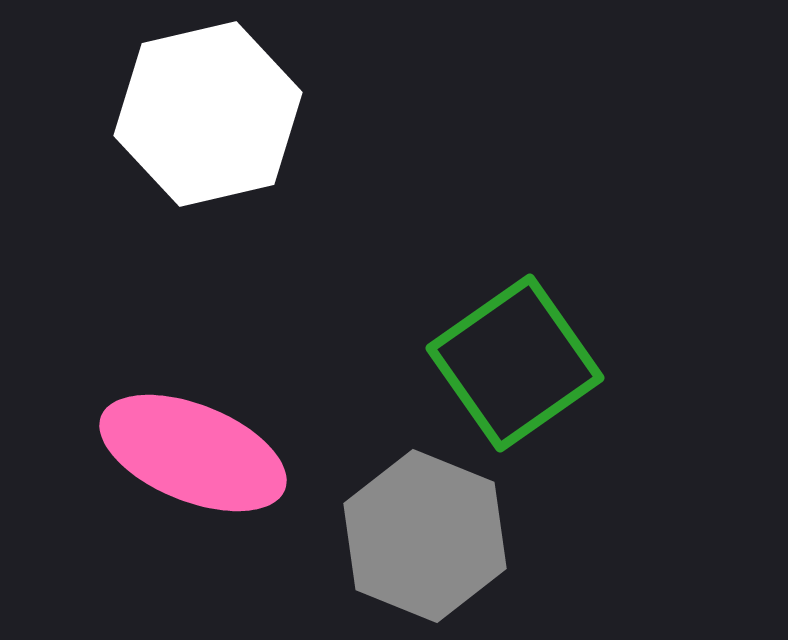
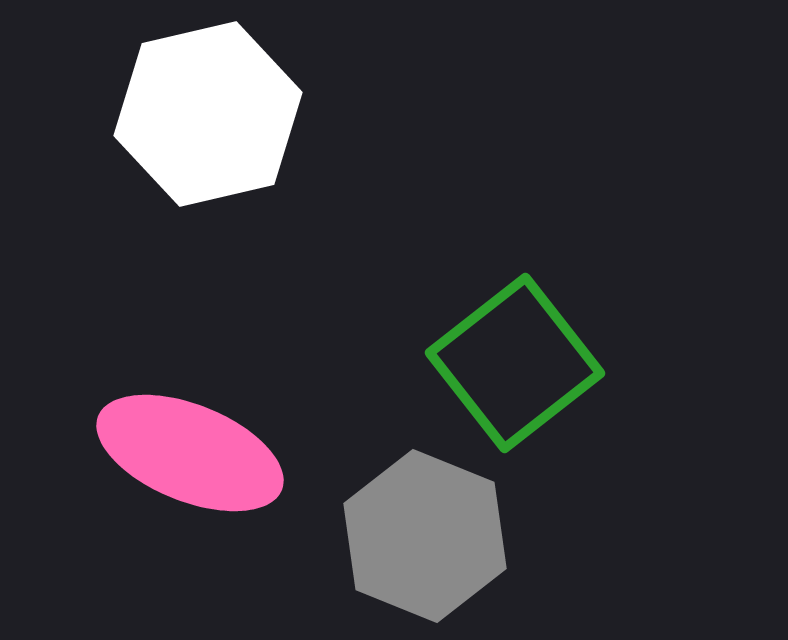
green square: rotated 3 degrees counterclockwise
pink ellipse: moved 3 px left
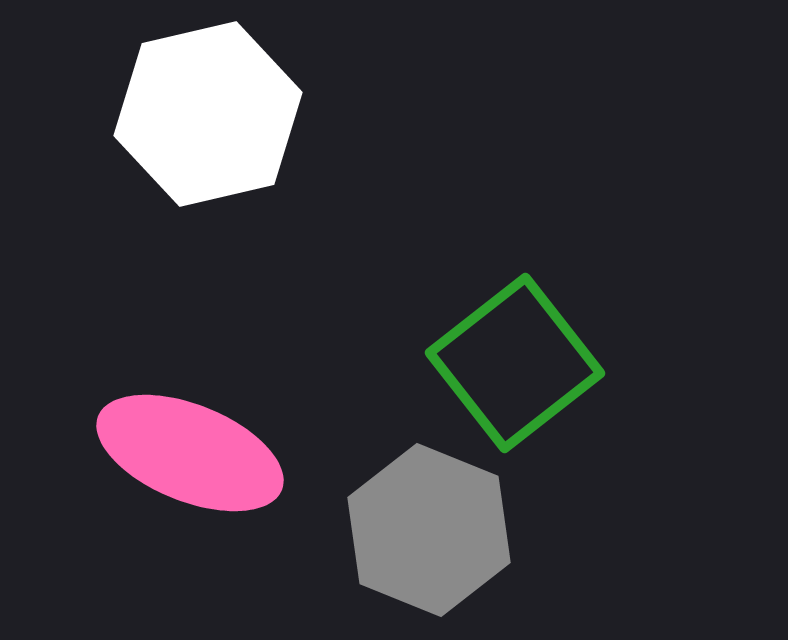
gray hexagon: moved 4 px right, 6 px up
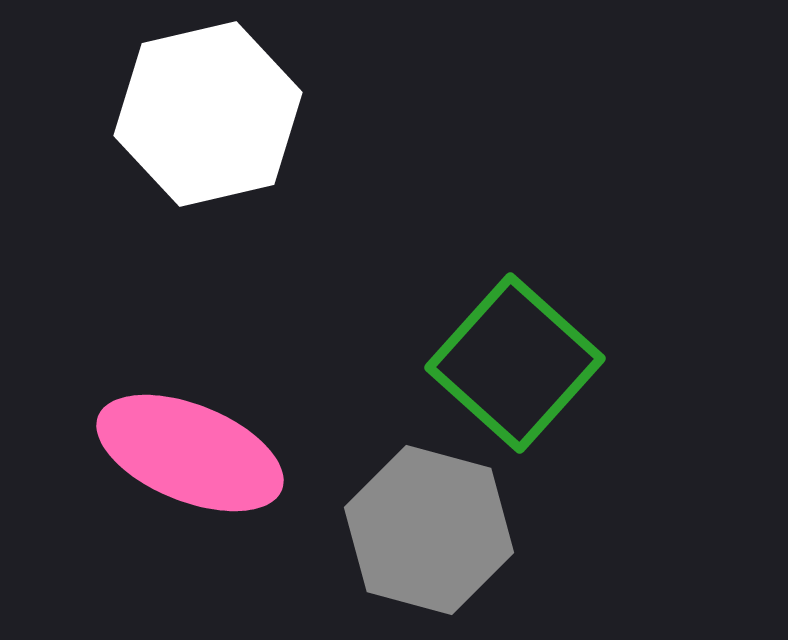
green square: rotated 10 degrees counterclockwise
gray hexagon: rotated 7 degrees counterclockwise
